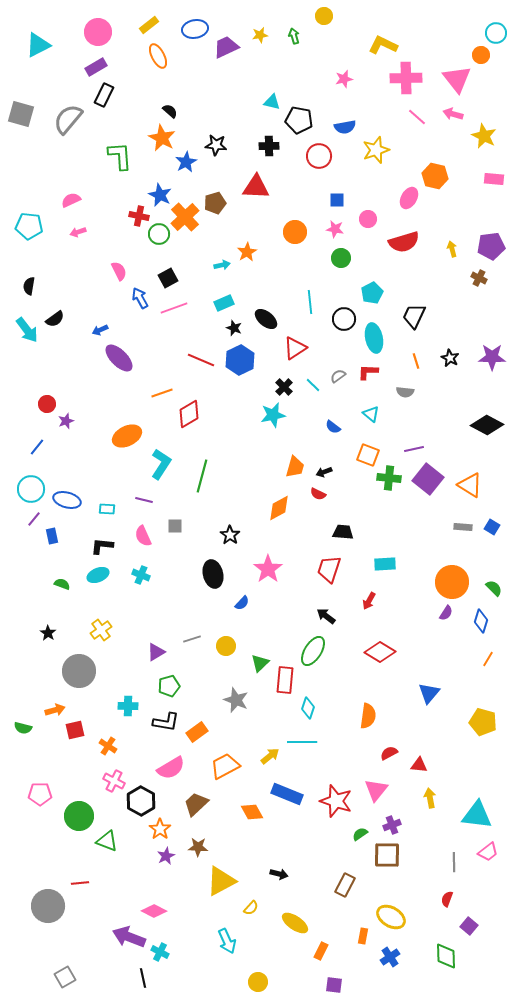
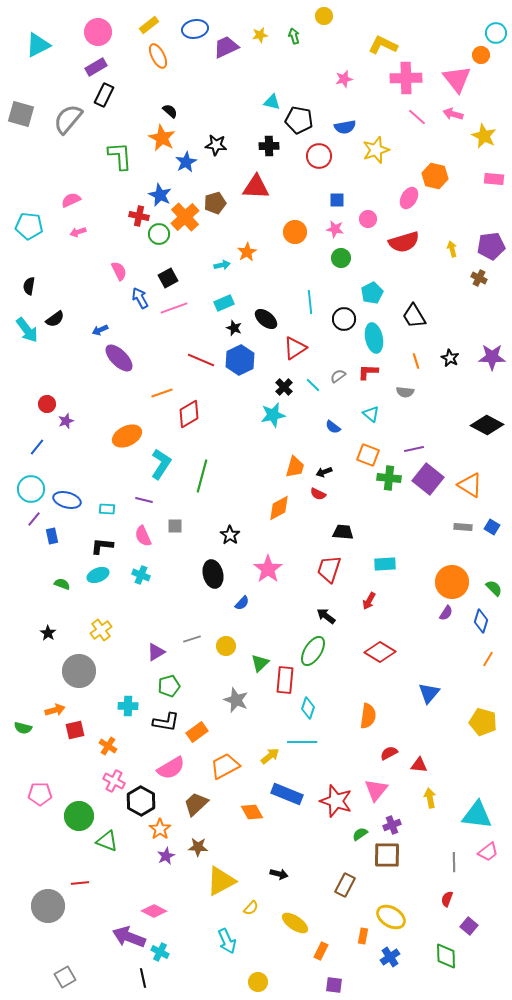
black trapezoid at (414, 316): rotated 56 degrees counterclockwise
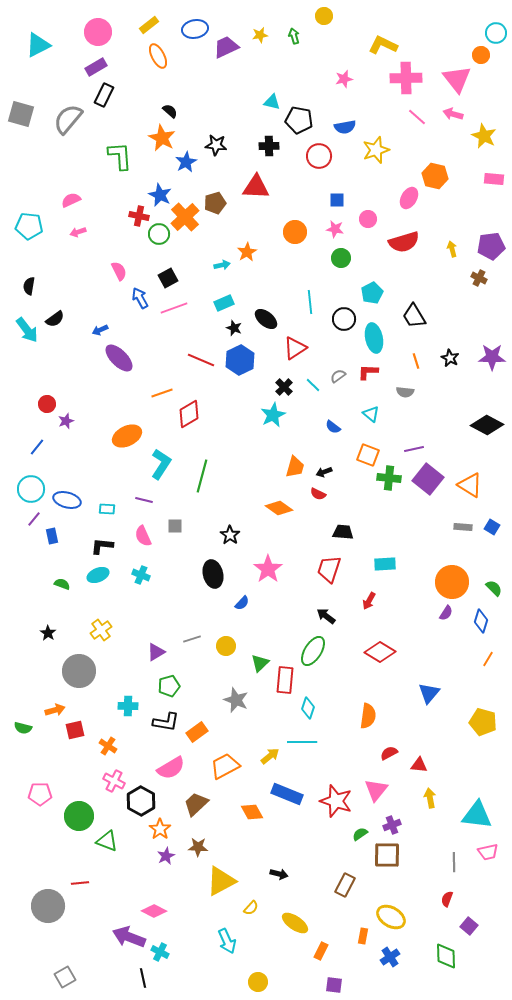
cyan star at (273, 415): rotated 15 degrees counterclockwise
orange diamond at (279, 508): rotated 64 degrees clockwise
pink trapezoid at (488, 852): rotated 25 degrees clockwise
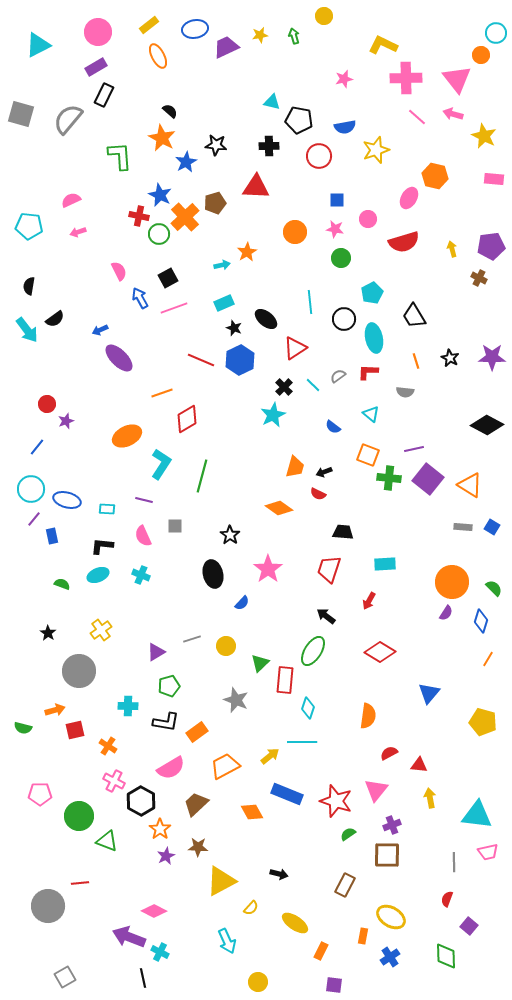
red diamond at (189, 414): moved 2 px left, 5 px down
green semicircle at (360, 834): moved 12 px left
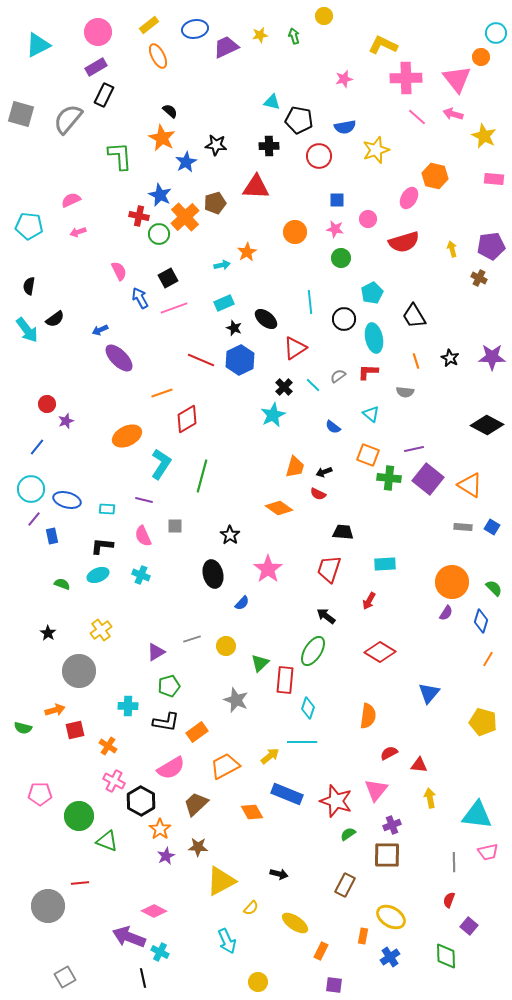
orange circle at (481, 55): moved 2 px down
red semicircle at (447, 899): moved 2 px right, 1 px down
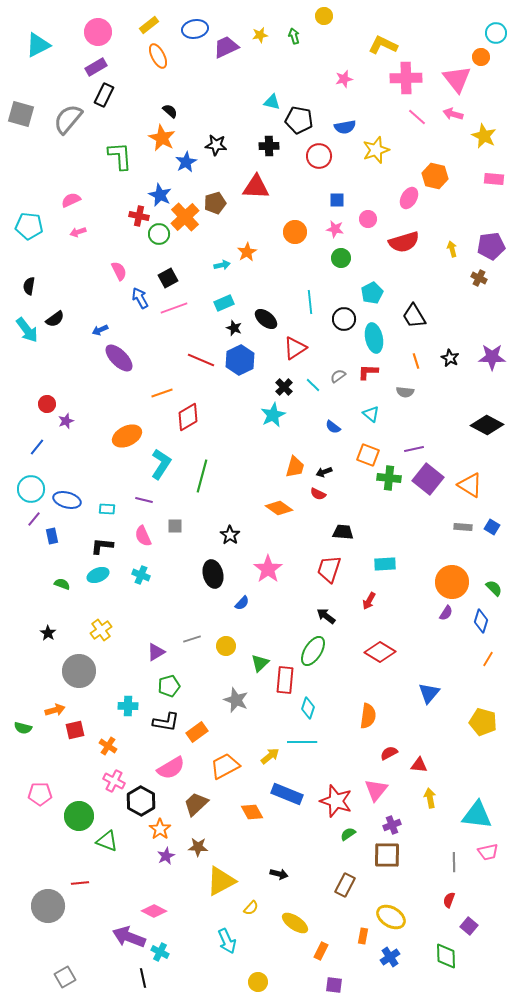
red diamond at (187, 419): moved 1 px right, 2 px up
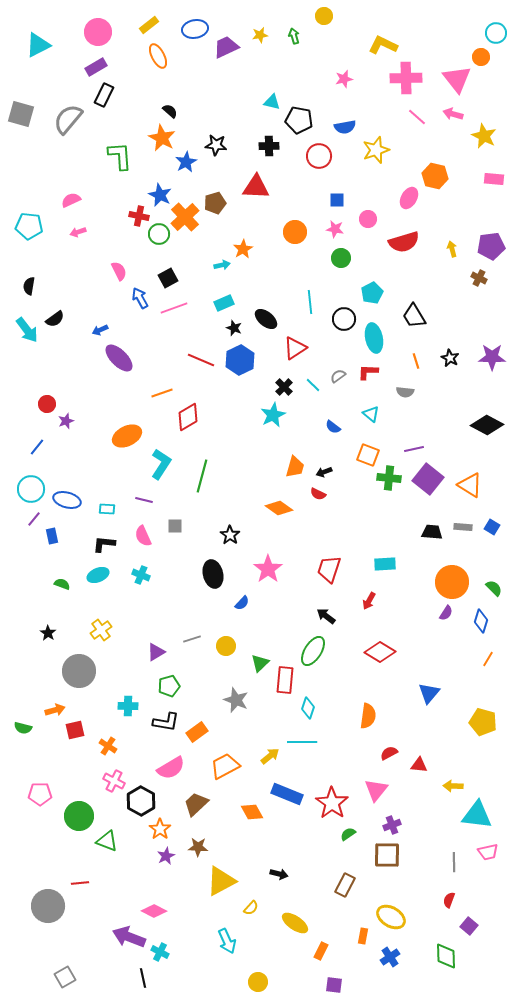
orange star at (247, 252): moved 4 px left, 3 px up
black trapezoid at (343, 532): moved 89 px right
black L-shape at (102, 546): moved 2 px right, 2 px up
yellow arrow at (430, 798): moved 23 px right, 12 px up; rotated 78 degrees counterclockwise
red star at (336, 801): moved 4 px left, 2 px down; rotated 16 degrees clockwise
